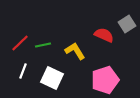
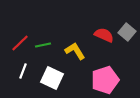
gray square: moved 8 px down; rotated 18 degrees counterclockwise
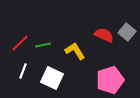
pink pentagon: moved 5 px right
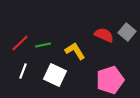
white square: moved 3 px right, 3 px up
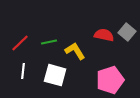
red semicircle: rotated 12 degrees counterclockwise
green line: moved 6 px right, 3 px up
white line: rotated 14 degrees counterclockwise
white square: rotated 10 degrees counterclockwise
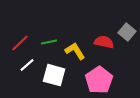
red semicircle: moved 7 px down
white line: moved 4 px right, 6 px up; rotated 42 degrees clockwise
white square: moved 1 px left
pink pentagon: moved 11 px left; rotated 16 degrees counterclockwise
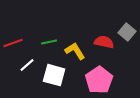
red line: moved 7 px left; rotated 24 degrees clockwise
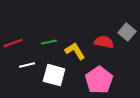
white line: rotated 28 degrees clockwise
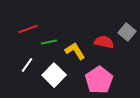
red line: moved 15 px right, 14 px up
white line: rotated 42 degrees counterclockwise
white square: rotated 30 degrees clockwise
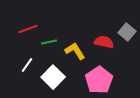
white square: moved 1 px left, 2 px down
